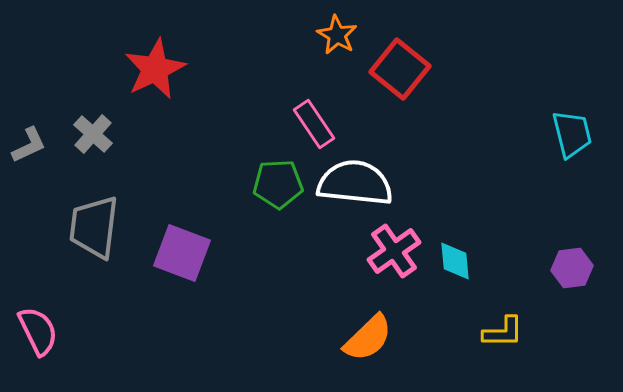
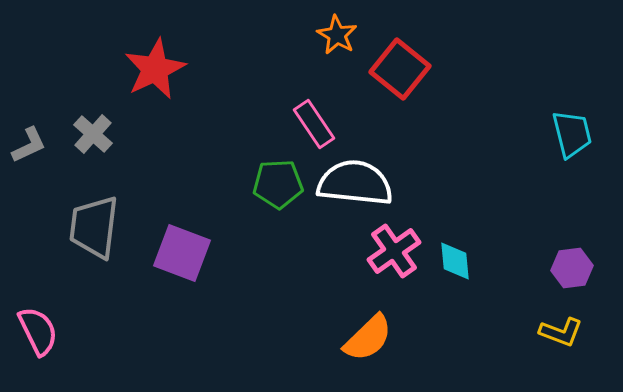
yellow L-shape: moved 58 px right; rotated 21 degrees clockwise
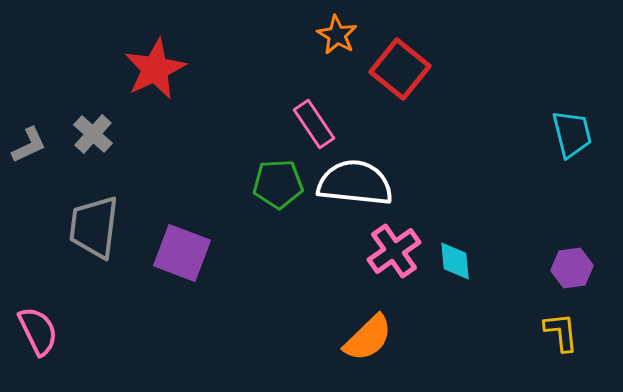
yellow L-shape: rotated 117 degrees counterclockwise
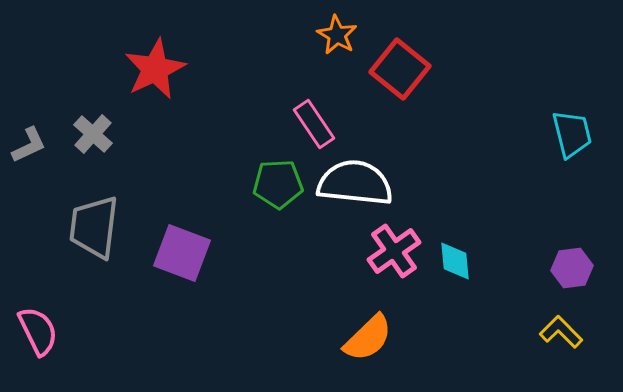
yellow L-shape: rotated 39 degrees counterclockwise
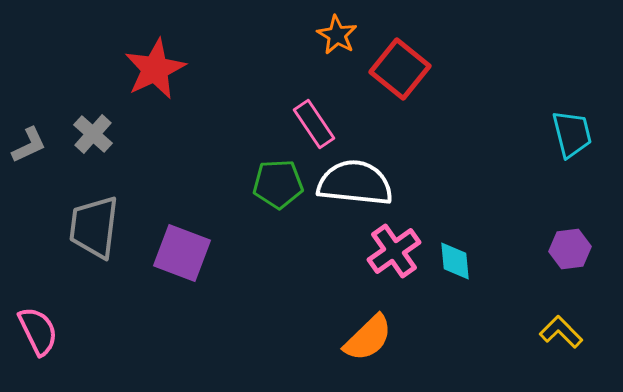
purple hexagon: moved 2 px left, 19 px up
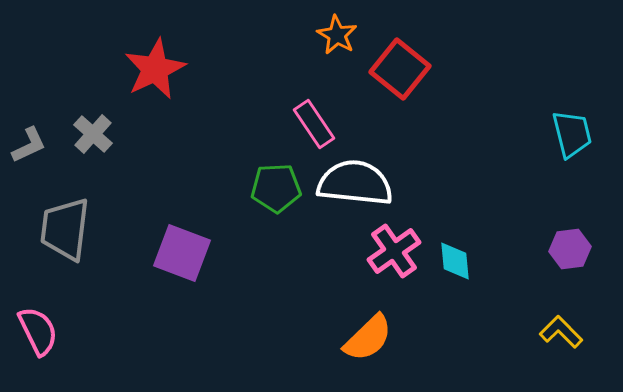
green pentagon: moved 2 px left, 4 px down
gray trapezoid: moved 29 px left, 2 px down
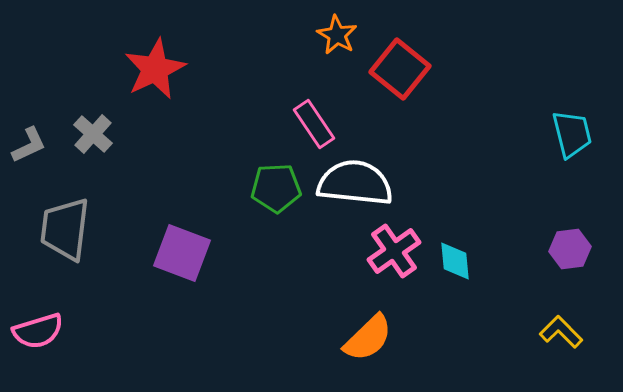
pink semicircle: rotated 99 degrees clockwise
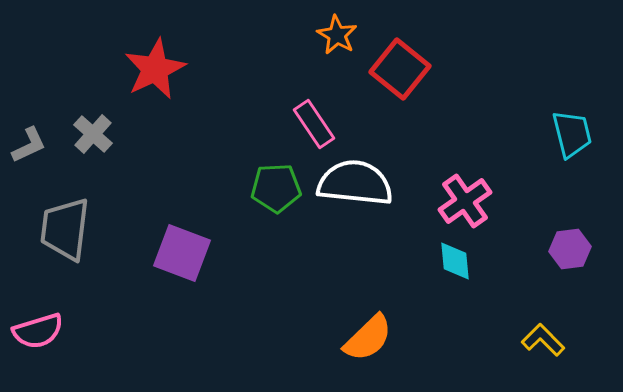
pink cross: moved 71 px right, 50 px up
yellow L-shape: moved 18 px left, 8 px down
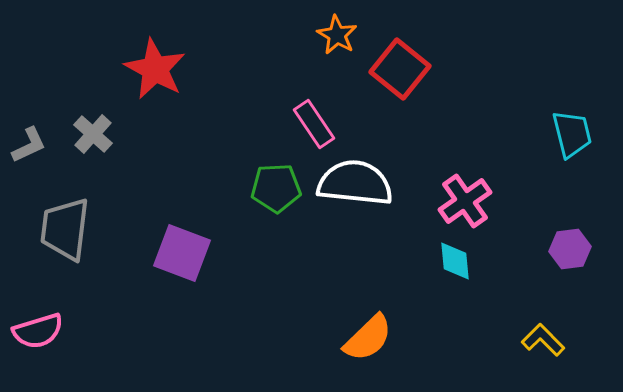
red star: rotated 18 degrees counterclockwise
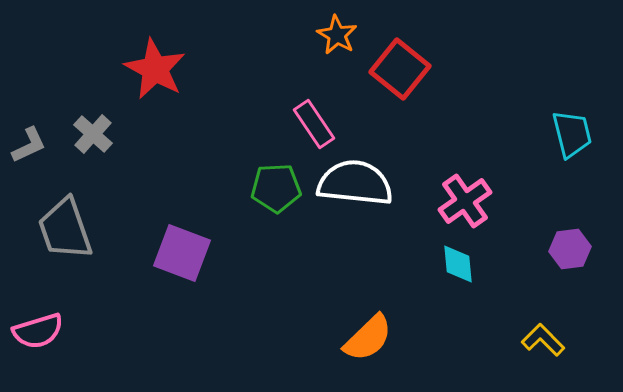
gray trapezoid: rotated 26 degrees counterclockwise
cyan diamond: moved 3 px right, 3 px down
